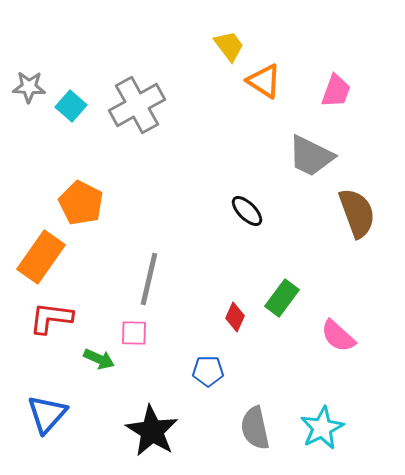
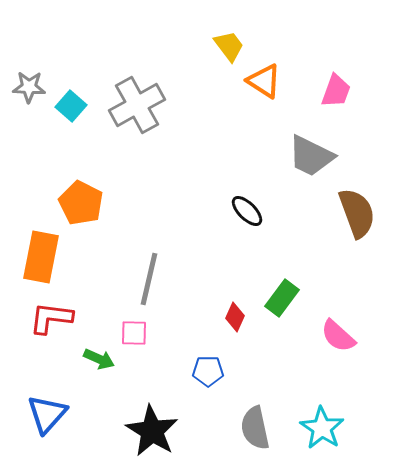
orange rectangle: rotated 24 degrees counterclockwise
cyan star: rotated 12 degrees counterclockwise
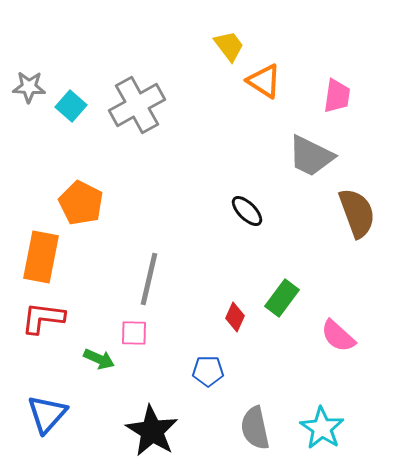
pink trapezoid: moved 1 px right, 5 px down; rotated 12 degrees counterclockwise
red L-shape: moved 8 px left
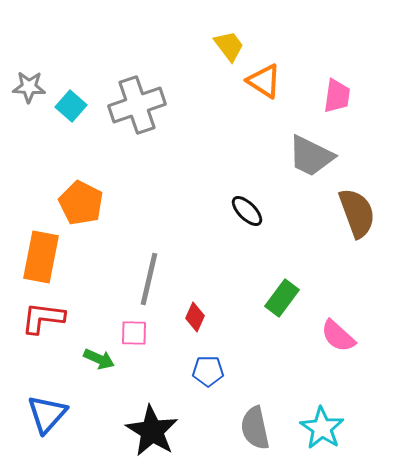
gray cross: rotated 10 degrees clockwise
red diamond: moved 40 px left
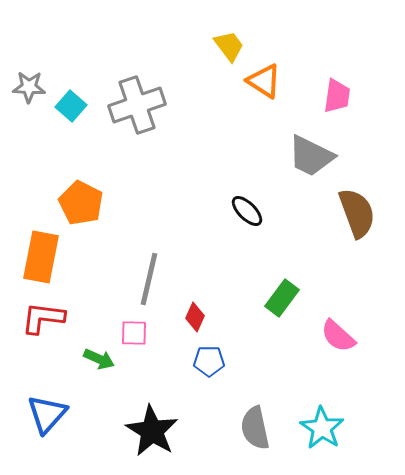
blue pentagon: moved 1 px right, 10 px up
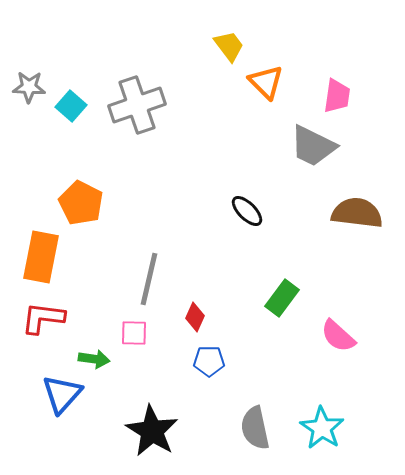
orange triangle: moved 2 px right, 1 px down; rotated 12 degrees clockwise
gray trapezoid: moved 2 px right, 10 px up
brown semicircle: rotated 63 degrees counterclockwise
green arrow: moved 5 px left; rotated 16 degrees counterclockwise
blue triangle: moved 15 px right, 20 px up
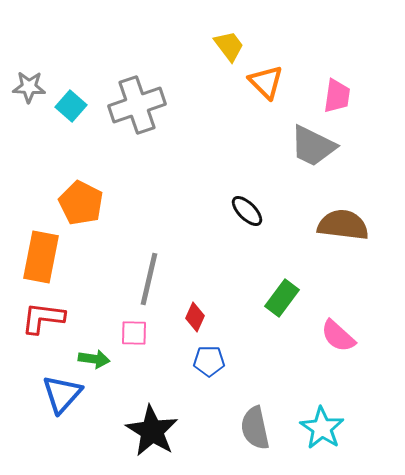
brown semicircle: moved 14 px left, 12 px down
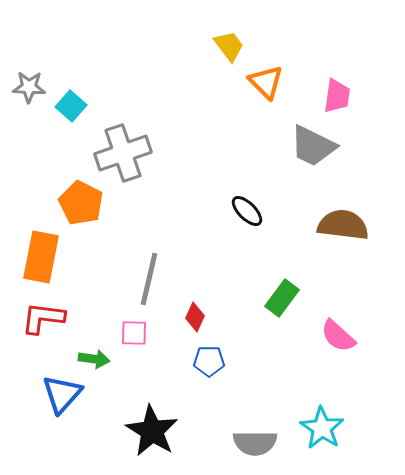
gray cross: moved 14 px left, 48 px down
gray semicircle: moved 15 px down; rotated 78 degrees counterclockwise
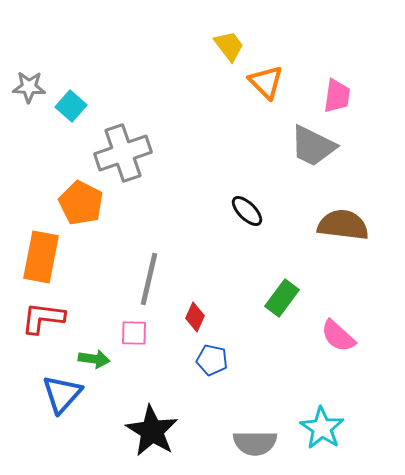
blue pentagon: moved 3 px right, 1 px up; rotated 12 degrees clockwise
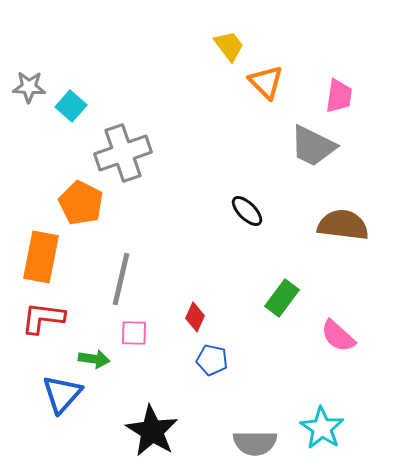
pink trapezoid: moved 2 px right
gray line: moved 28 px left
